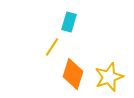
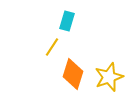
cyan rectangle: moved 2 px left, 1 px up
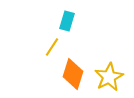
yellow star: rotated 8 degrees counterclockwise
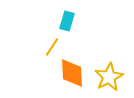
orange diamond: moved 1 px left, 1 px up; rotated 20 degrees counterclockwise
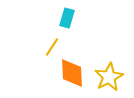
cyan rectangle: moved 3 px up
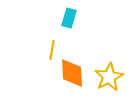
cyan rectangle: moved 2 px right
yellow line: moved 3 px down; rotated 24 degrees counterclockwise
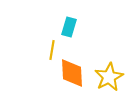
cyan rectangle: moved 9 px down
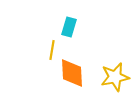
yellow star: moved 6 px right; rotated 16 degrees clockwise
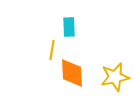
cyan rectangle: rotated 18 degrees counterclockwise
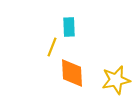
yellow line: moved 3 px up; rotated 12 degrees clockwise
yellow star: moved 1 px right, 3 px down
